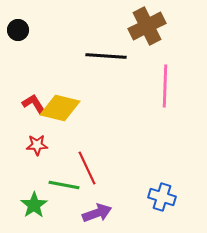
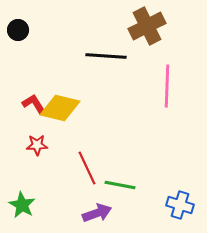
pink line: moved 2 px right
green line: moved 56 px right
blue cross: moved 18 px right, 8 px down
green star: moved 12 px left; rotated 8 degrees counterclockwise
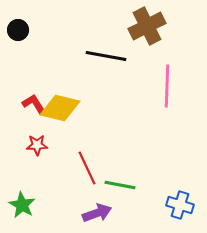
black line: rotated 6 degrees clockwise
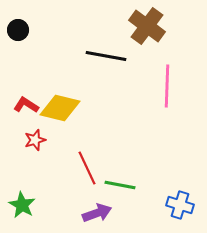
brown cross: rotated 27 degrees counterclockwise
red L-shape: moved 8 px left, 1 px down; rotated 25 degrees counterclockwise
red star: moved 2 px left, 5 px up; rotated 15 degrees counterclockwise
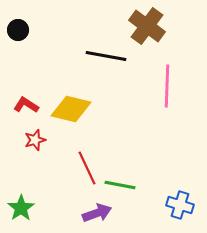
yellow diamond: moved 11 px right, 1 px down
green star: moved 1 px left, 3 px down; rotated 8 degrees clockwise
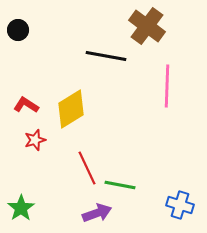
yellow diamond: rotated 45 degrees counterclockwise
